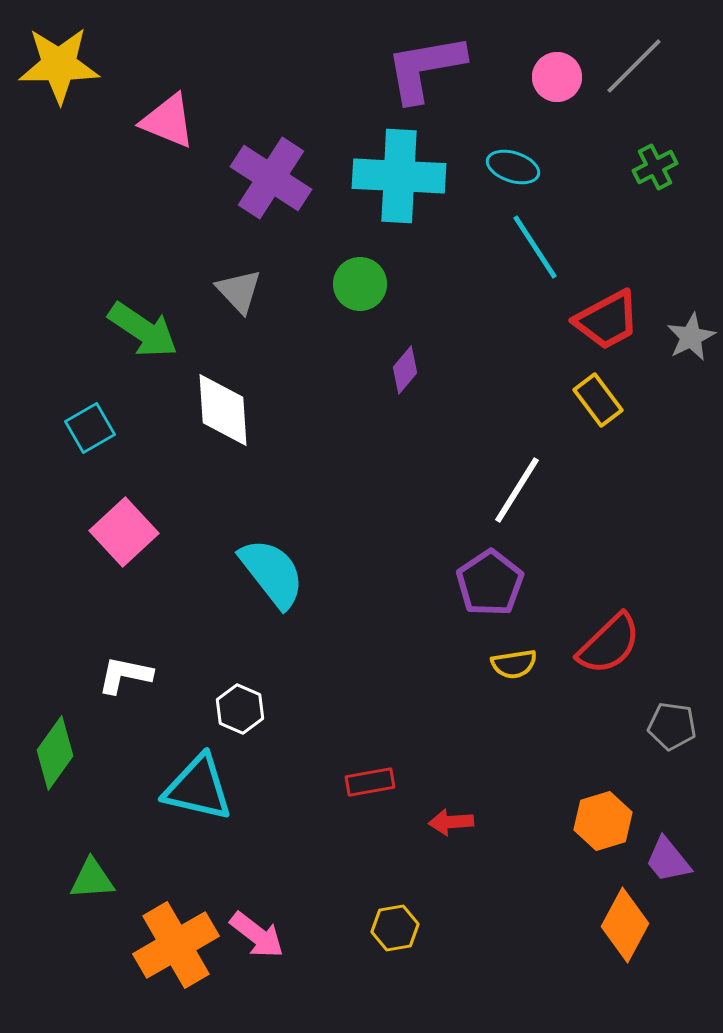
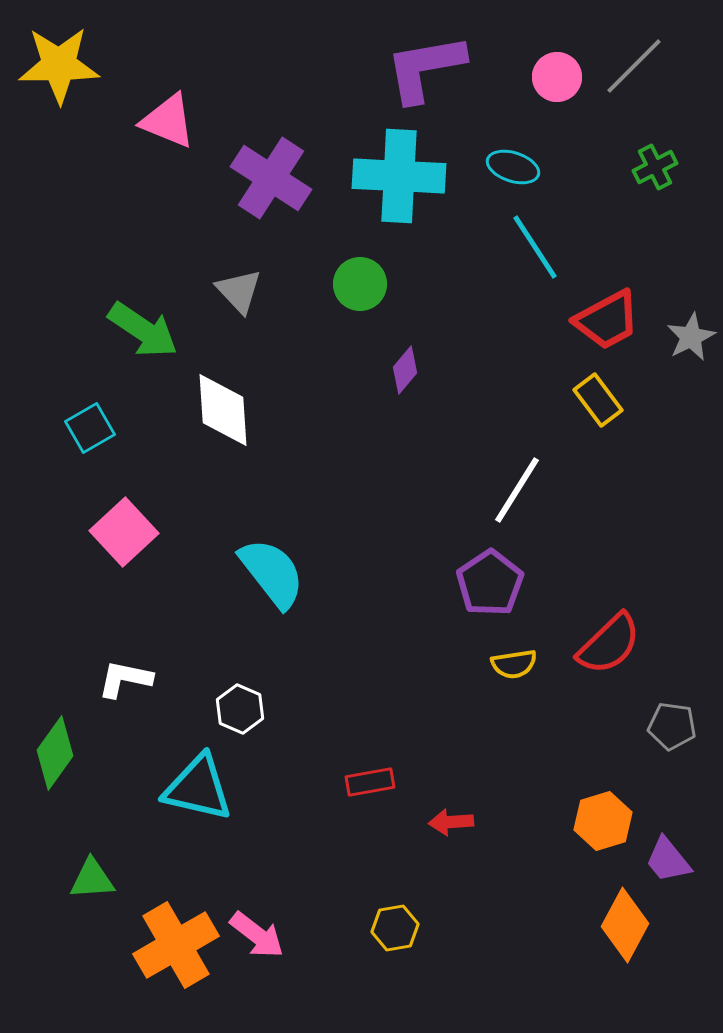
white L-shape: moved 4 px down
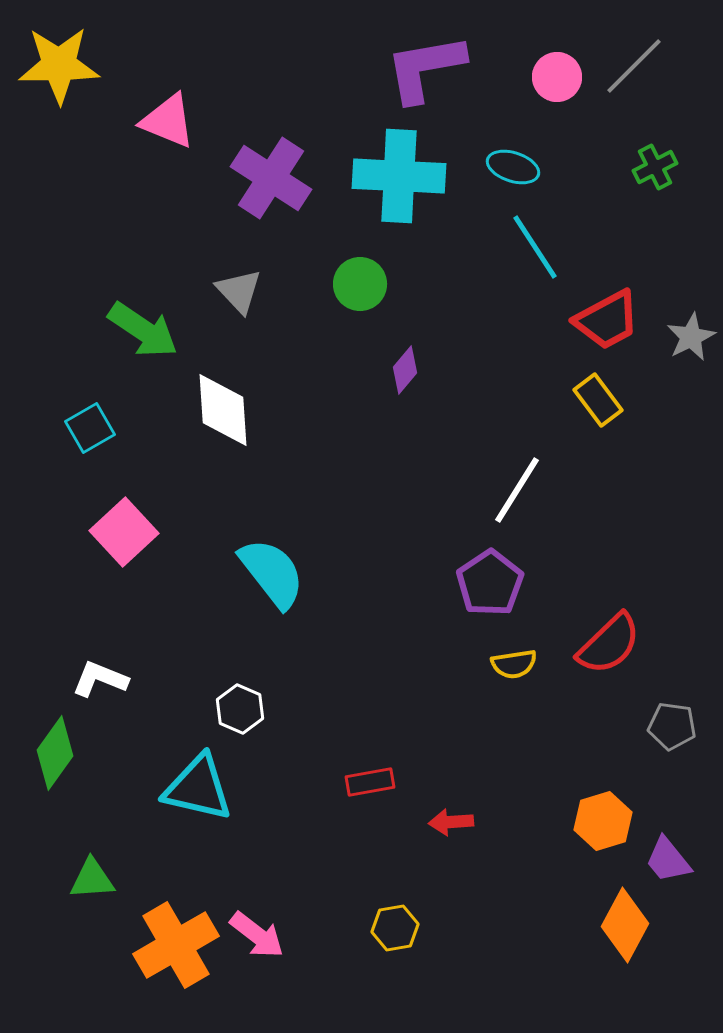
white L-shape: moved 25 px left; rotated 10 degrees clockwise
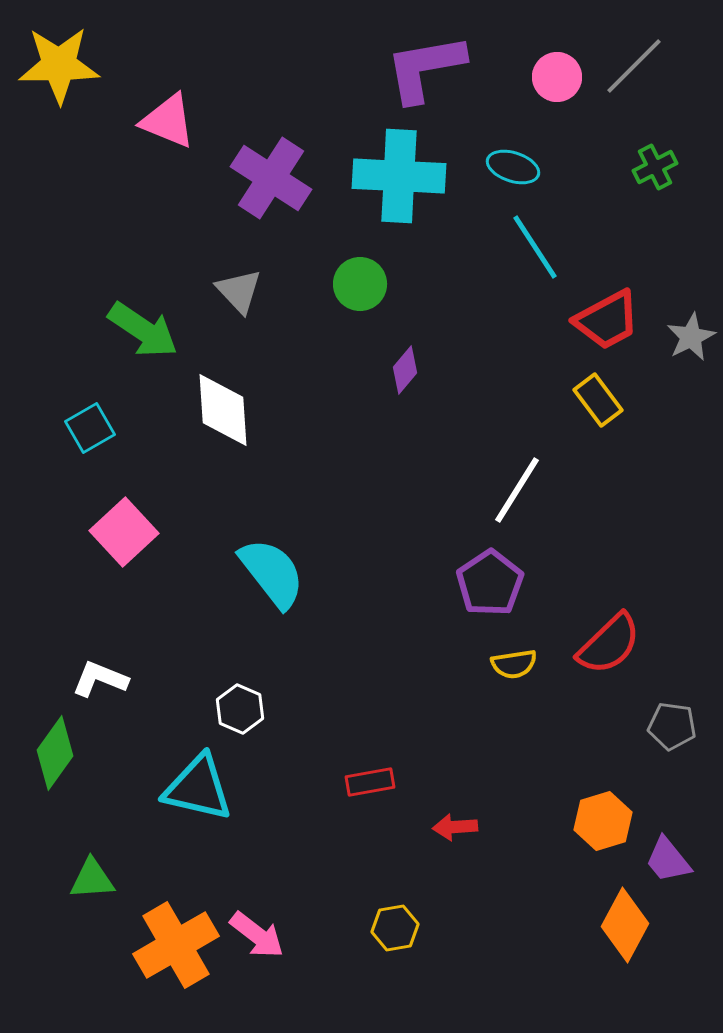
red arrow: moved 4 px right, 5 px down
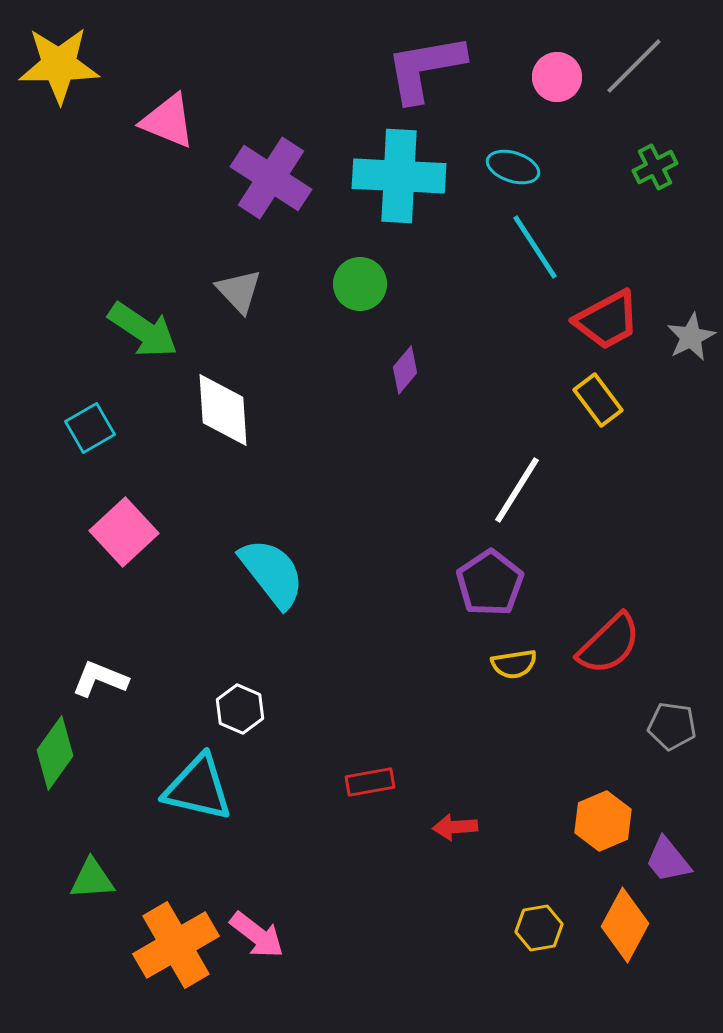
orange hexagon: rotated 6 degrees counterclockwise
yellow hexagon: moved 144 px right
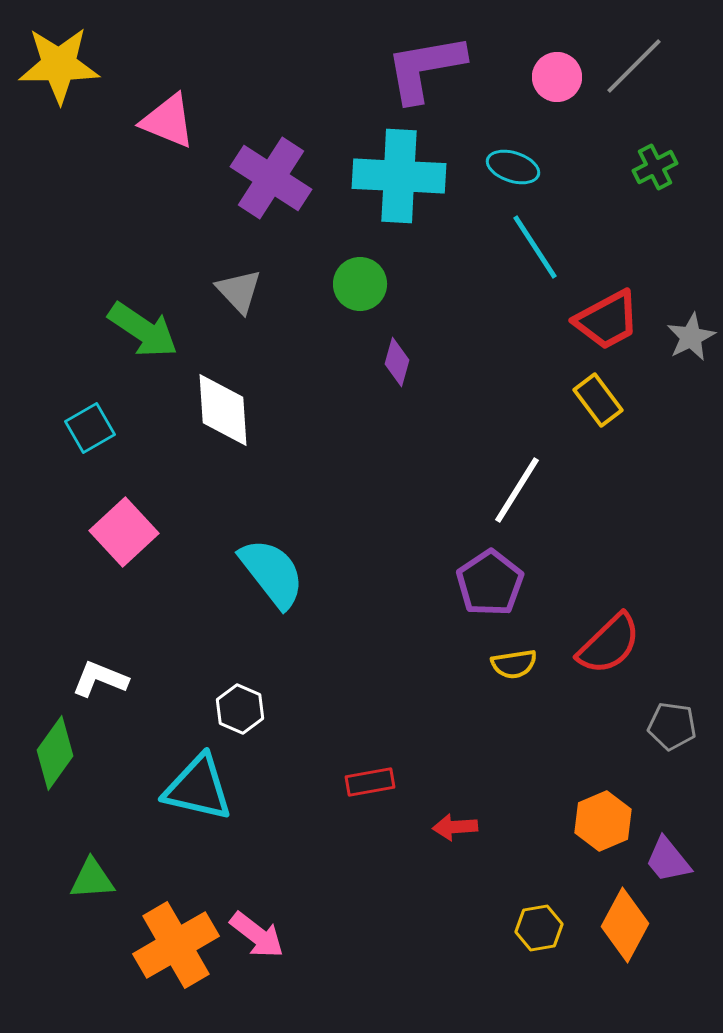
purple diamond: moved 8 px left, 8 px up; rotated 24 degrees counterclockwise
